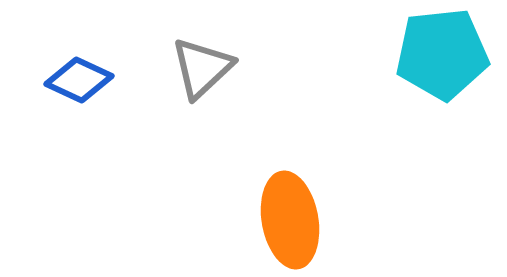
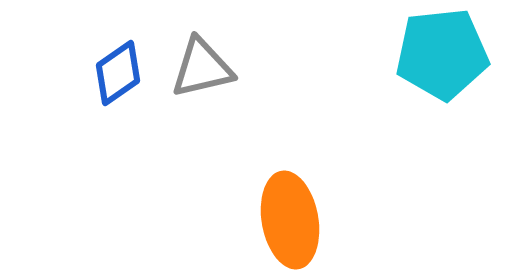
gray triangle: rotated 30 degrees clockwise
blue diamond: moved 39 px right, 7 px up; rotated 60 degrees counterclockwise
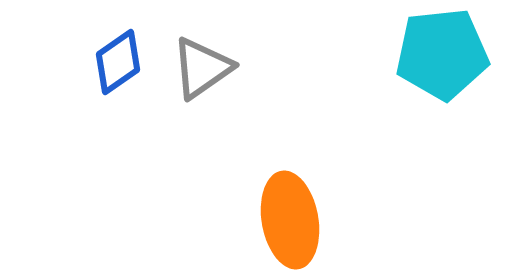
gray triangle: rotated 22 degrees counterclockwise
blue diamond: moved 11 px up
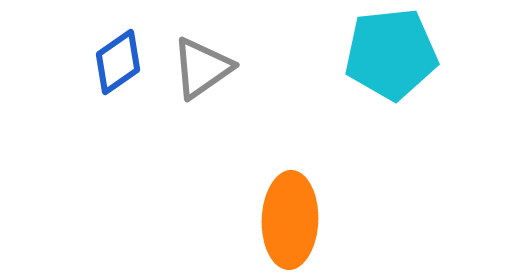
cyan pentagon: moved 51 px left
orange ellipse: rotated 12 degrees clockwise
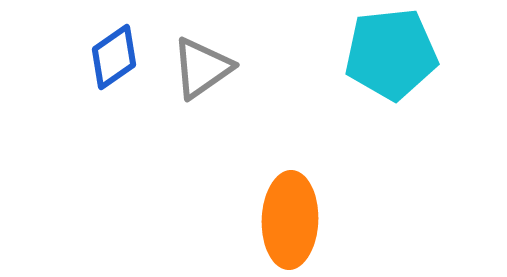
blue diamond: moved 4 px left, 5 px up
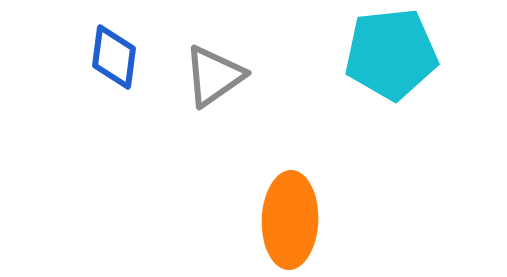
blue diamond: rotated 48 degrees counterclockwise
gray triangle: moved 12 px right, 8 px down
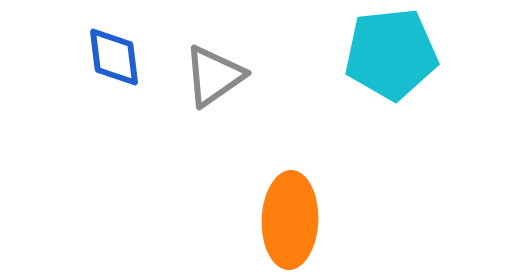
blue diamond: rotated 14 degrees counterclockwise
